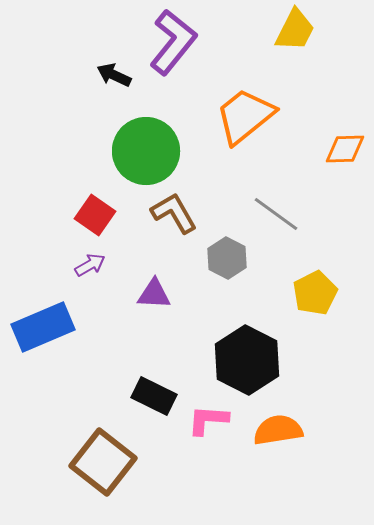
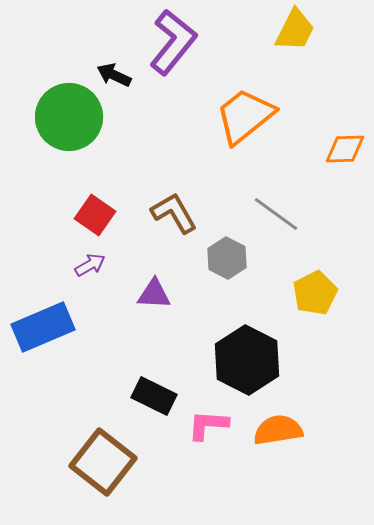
green circle: moved 77 px left, 34 px up
pink L-shape: moved 5 px down
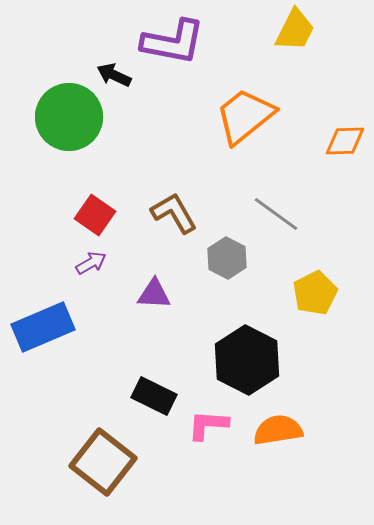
purple L-shape: rotated 62 degrees clockwise
orange diamond: moved 8 px up
purple arrow: moved 1 px right, 2 px up
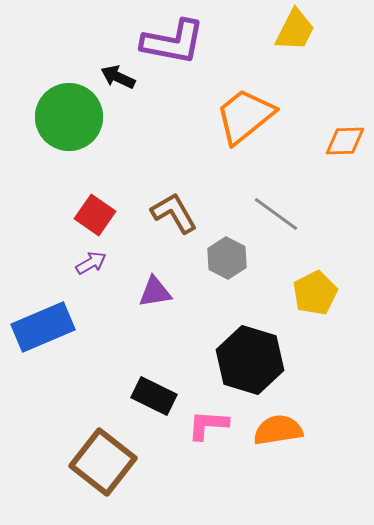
black arrow: moved 4 px right, 2 px down
purple triangle: moved 1 px right, 2 px up; rotated 12 degrees counterclockwise
black hexagon: moved 3 px right; rotated 10 degrees counterclockwise
